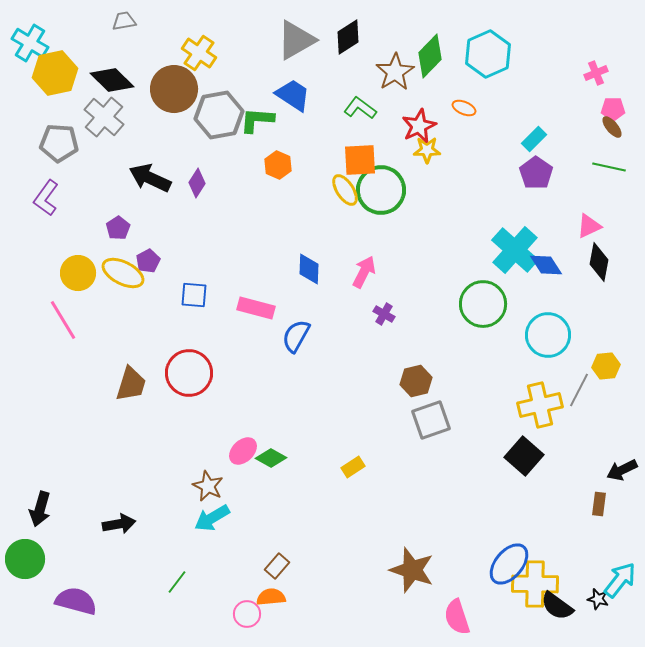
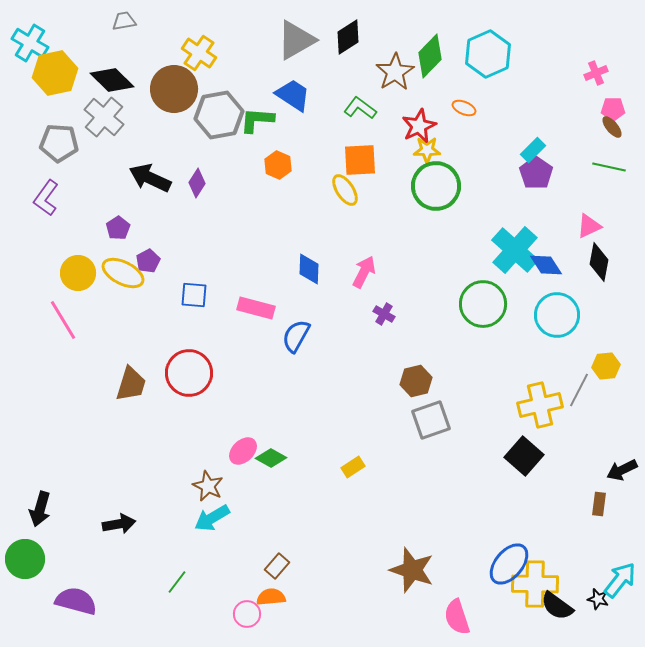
cyan rectangle at (534, 139): moved 1 px left, 11 px down
green circle at (381, 190): moved 55 px right, 4 px up
cyan circle at (548, 335): moved 9 px right, 20 px up
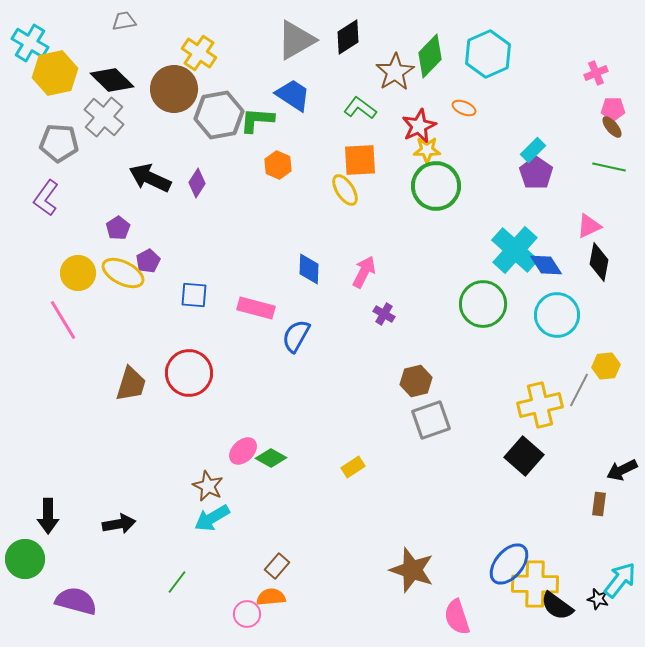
black arrow at (40, 509): moved 8 px right, 7 px down; rotated 16 degrees counterclockwise
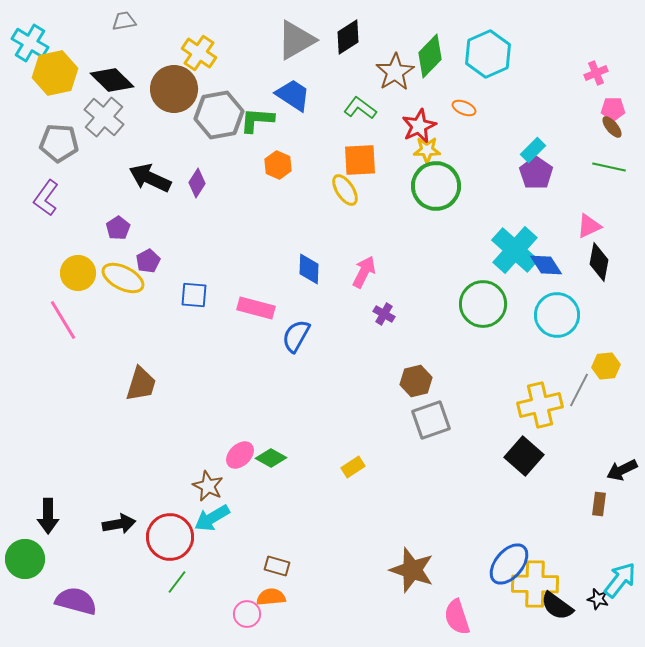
yellow ellipse at (123, 273): moved 5 px down
red circle at (189, 373): moved 19 px left, 164 px down
brown trapezoid at (131, 384): moved 10 px right
pink ellipse at (243, 451): moved 3 px left, 4 px down
brown rectangle at (277, 566): rotated 65 degrees clockwise
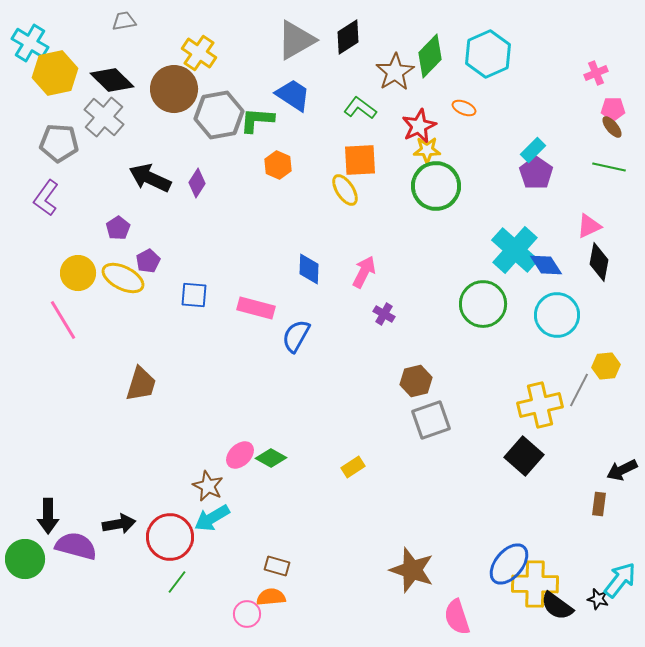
purple semicircle at (76, 601): moved 55 px up
